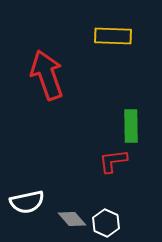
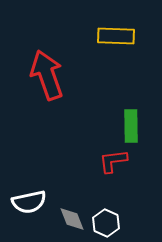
yellow rectangle: moved 3 px right
white semicircle: moved 2 px right
gray diamond: rotated 20 degrees clockwise
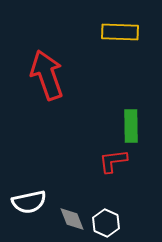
yellow rectangle: moved 4 px right, 4 px up
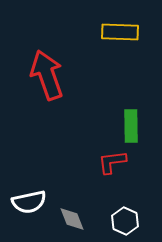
red L-shape: moved 1 px left, 1 px down
white hexagon: moved 19 px right, 2 px up
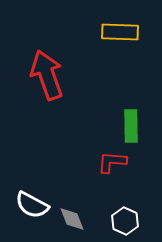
red L-shape: rotated 12 degrees clockwise
white semicircle: moved 3 px right, 3 px down; rotated 40 degrees clockwise
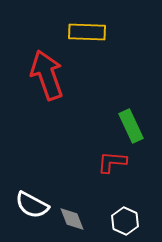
yellow rectangle: moved 33 px left
green rectangle: rotated 24 degrees counterclockwise
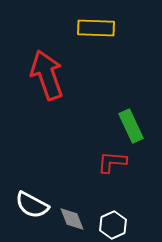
yellow rectangle: moved 9 px right, 4 px up
white hexagon: moved 12 px left, 4 px down; rotated 12 degrees clockwise
